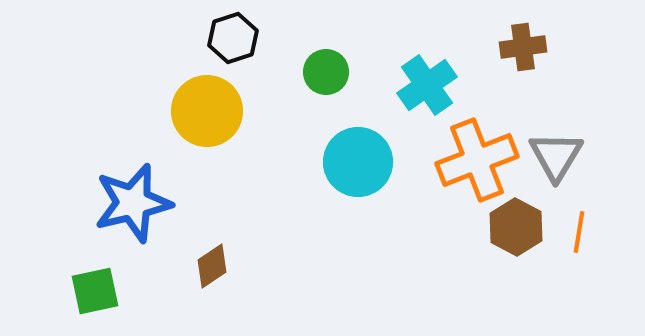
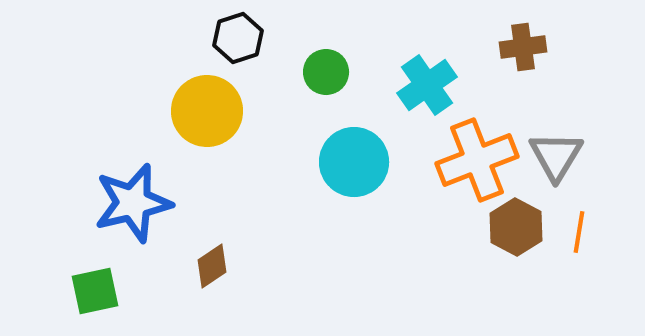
black hexagon: moved 5 px right
cyan circle: moved 4 px left
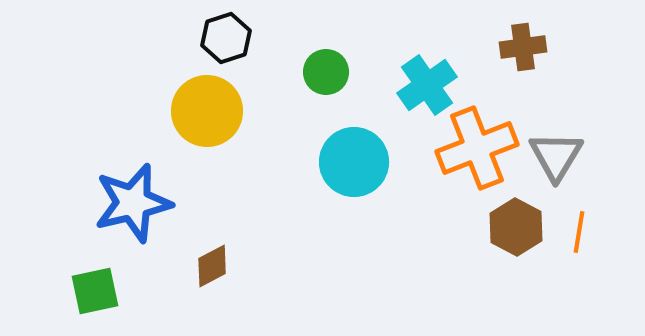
black hexagon: moved 12 px left
orange cross: moved 12 px up
brown diamond: rotated 6 degrees clockwise
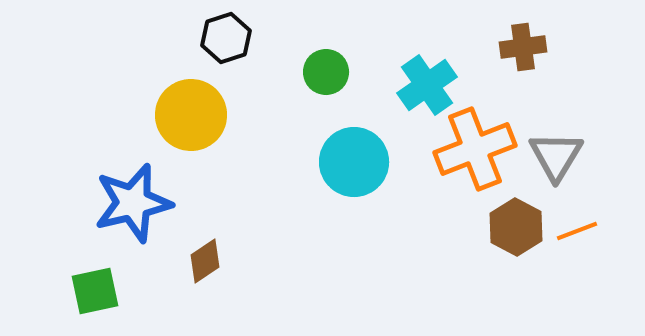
yellow circle: moved 16 px left, 4 px down
orange cross: moved 2 px left, 1 px down
orange line: moved 2 px left, 1 px up; rotated 60 degrees clockwise
brown diamond: moved 7 px left, 5 px up; rotated 6 degrees counterclockwise
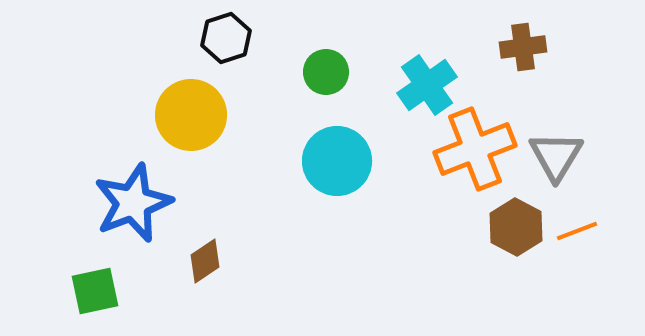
cyan circle: moved 17 px left, 1 px up
blue star: rotated 8 degrees counterclockwise
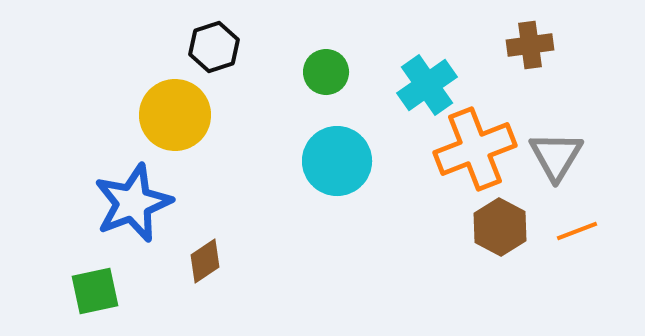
black hexagon: moved 12 px left, 9 px down
brown cross: moved 7 px right, 2 px up
yellow circle: moved 16 px left
brown hexagon: moved 16 px left
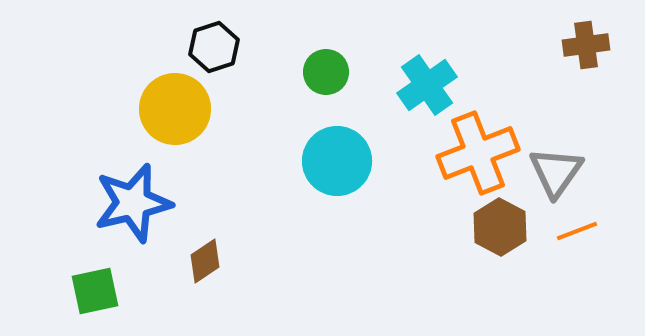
brown cross: moved 56 px right
yellow circle: moved 6 px up
orange cross: moved 3 px right, 4 px down
gray triangle: moved 16 px down; rotated 4 degrees clockwise
blue star: rotated 8 degrees clockwise
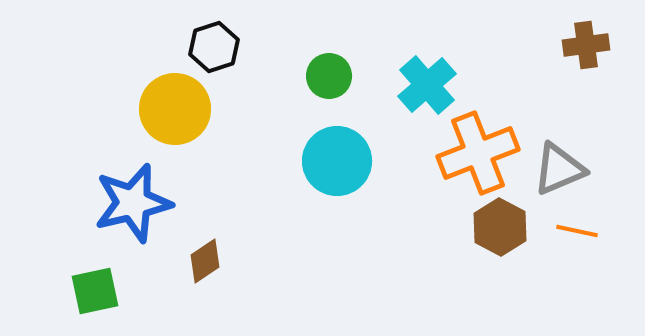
green circle: moved 3 px right, 4 px down
cyan cross: rotated 6 degrees counterclockwise
gray triangle: moved 3 px right, 3 px up; rotated 32 degrees clockwise
orange line: rotated 33 degrees clockwise
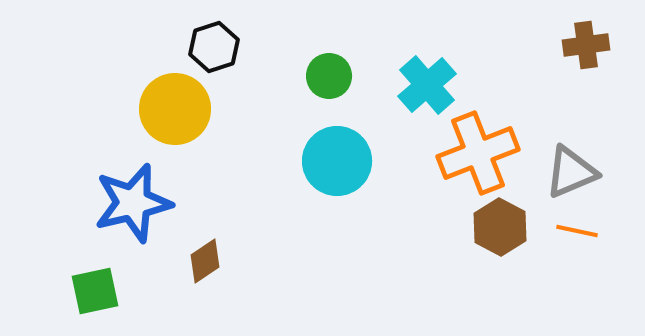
gray triangle: moved 12 px right, 3 px down
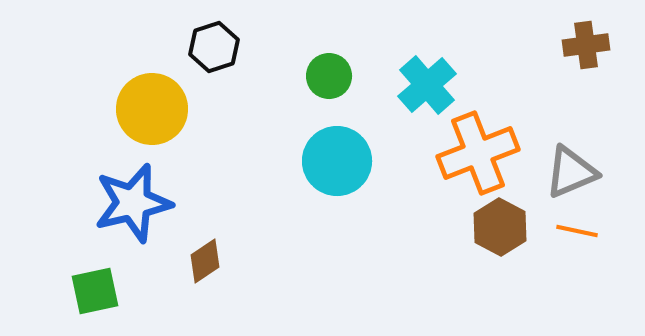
yellow circle: moved 23 px left
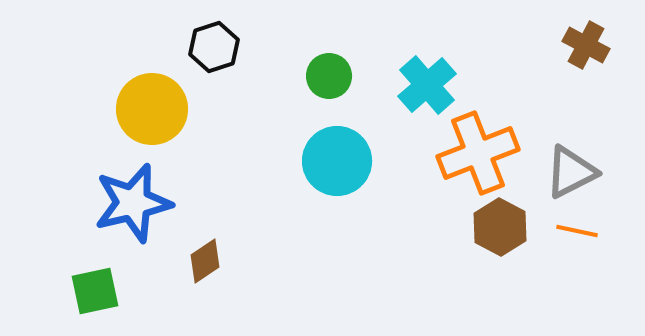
brown cross: rotated 36 degrees clockwise
gray triangle: rotated 4 degrees counterclockwise
